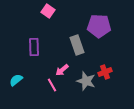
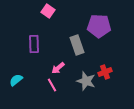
purple rectangle: moved 3 px up
pink arrow: moved 4 px left, 2 px up
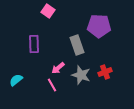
gray star: moved 5 px left, 6 px up
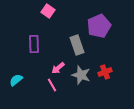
purple pentagon: rotated 25 degrees counterclockwise
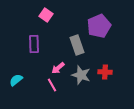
pink square: moved 2 px left, 4 px down
red cross: rotated 24 degrees clockwise
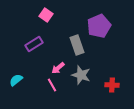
purple rectangle: rotated 60 degrees clockwise
red cross: moved 7 px right, 13 px down
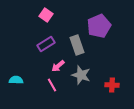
purple rectangle: moved 12 px right
pink arrow: moved 2 px up
cyan semicircle: rotated 40 degrees clockwise
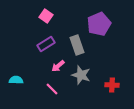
pink square: moved 1 px down
purple pentagon: moved 2 px up
pink line: moved 4 px down; rotated 16 degrees counterclockwise
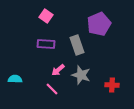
purple rectangle: rotated 36 degrees clockwise
pink arrow: moved 4 px down
cyan semicircle: moved 1 px left, 1 px up
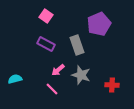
purple rectangle: rotated 24 degrees clockwise
cyan semicircle: rotated 16 degrees counterclockwise
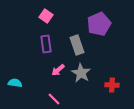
purple rectangle: rotated 54 degrees clockwise
gray star: moved 2 px up; rotated 12 degrees clockwise
cyan semicircle: moved 4 px down; rotated 24 degrees clockwise
pink line: moved 2 px right, 10 px down
